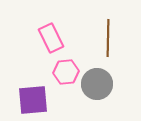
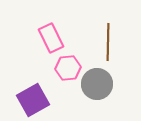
brown line: moved 4 px down
pink hexagon: moved 2 px right, 4 px up
purple square: rotated 24 degrees counterclockwise
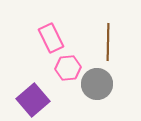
purple square: rotated 12 degrees counterclockwise
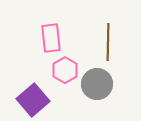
pink rectangle: rotated 20 degrees clockwise
pink hexagon: moved 3 px left, 2 px down; rotated 25 degrees counterclockwise
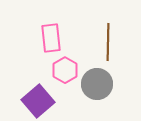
purple square: moved 5 px right, 1 px down
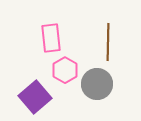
purple square: moved 3 px left, 4 px up
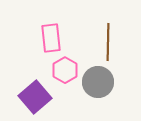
gray circle: moved 1 px right, 2 px up
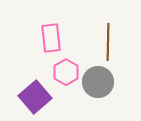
pink hexagon: moved 1 px right, 2 px down
